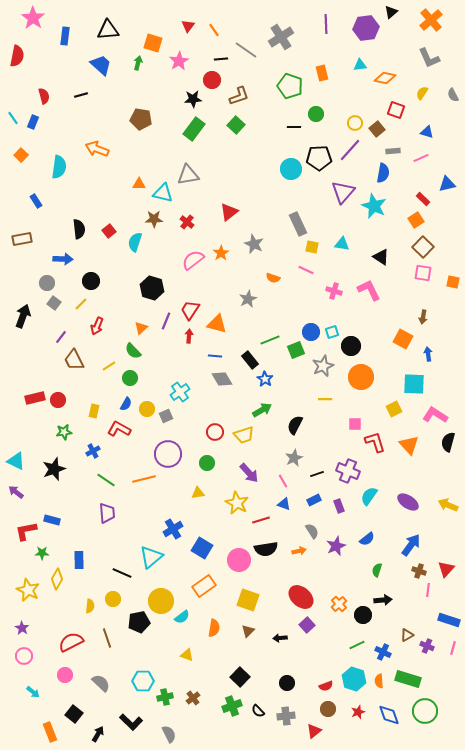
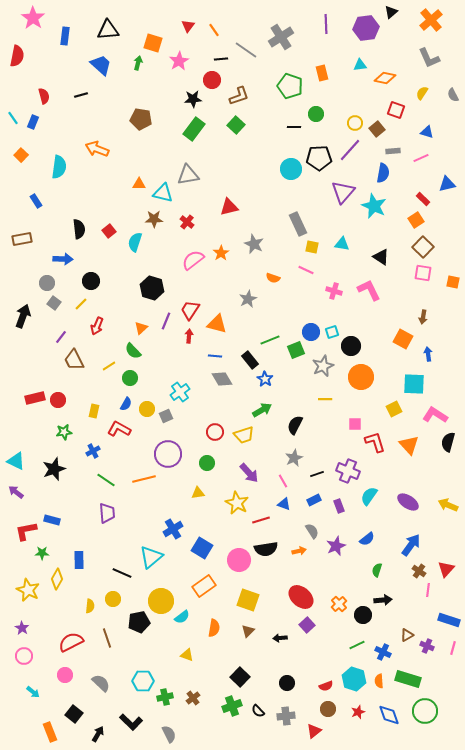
red triangle at (229, 212): moved 5 px up; rotated 24 degrees clockwise
brown cross at (419, 571): rotated 16 degrees clockwise
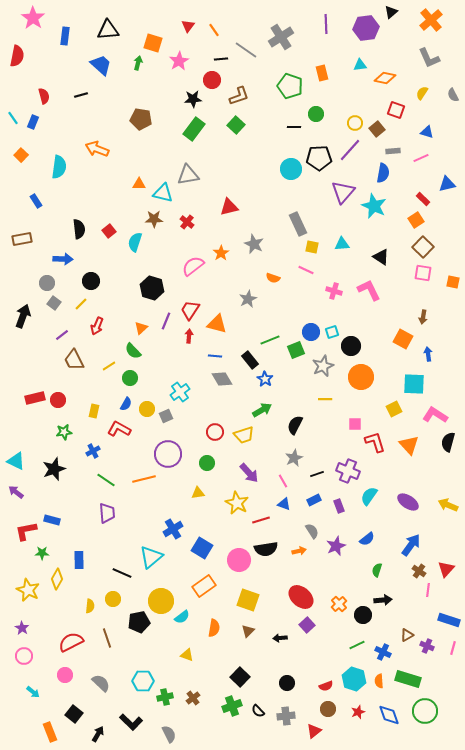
cyan triangle at (342, 244): rotated 14 degrees counterclockwise
pink semicircle at (193, 260): moved 6 px down
purple line at (61, 337): moved 1 px right, 2 px up; rotated 16 degrees clockwise
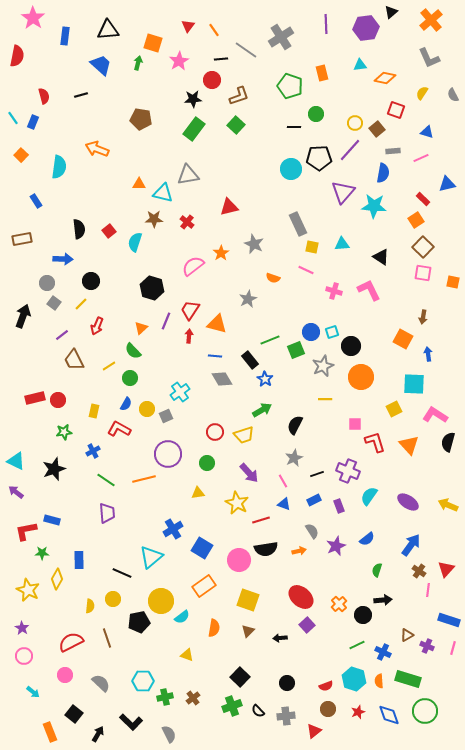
cyan star at (374, 206): rotated 20 degrees counterclockwise
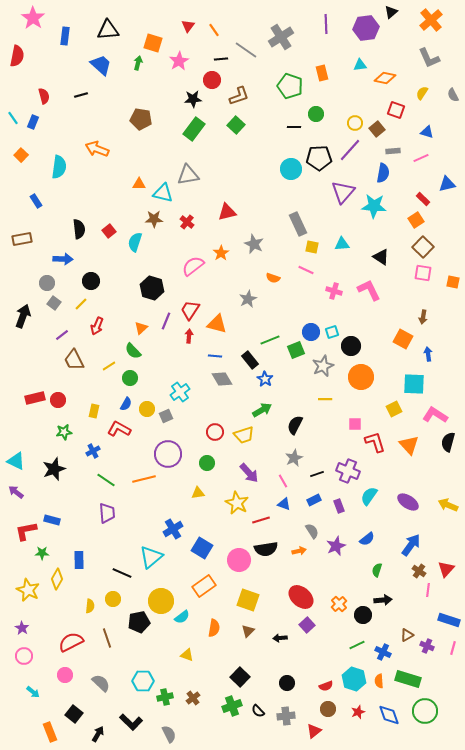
red triangle at (229, 207): moved 2 px left, 5 px down
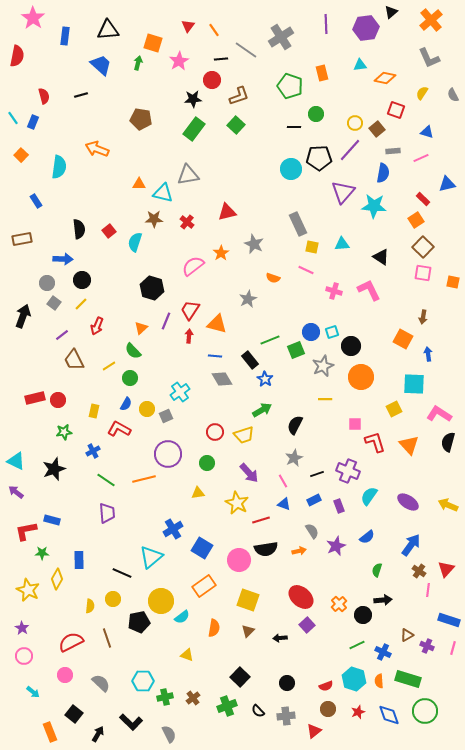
black circle at (91, 281): moved 9 px left, 1 px up
pink L-shape at (435, 415): moved 4 px right, 1 px up
blue semicircle at (367, 539): moved 2 px up
green cross at (232, 706): moved 5 px left
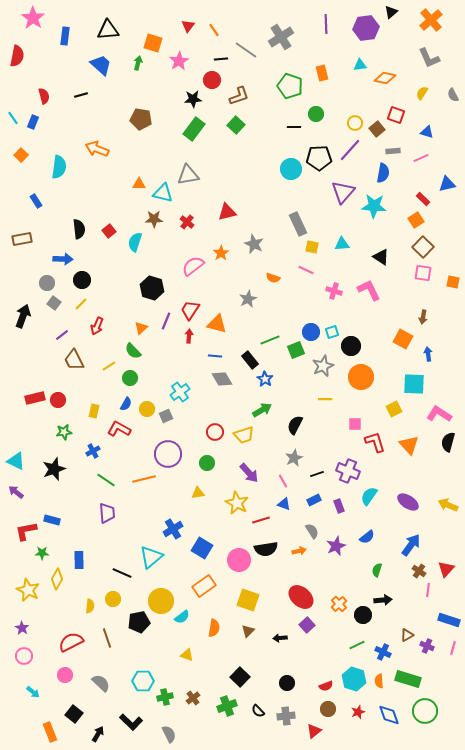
red square at (396, 110): moved 5 px down
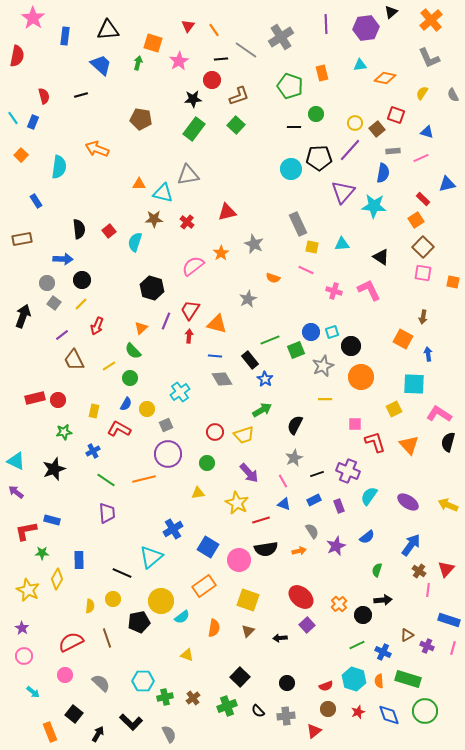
gray square at (166, 416): moved 9 px down
blue square at (202, 548): moved 6 px right, 1 px up
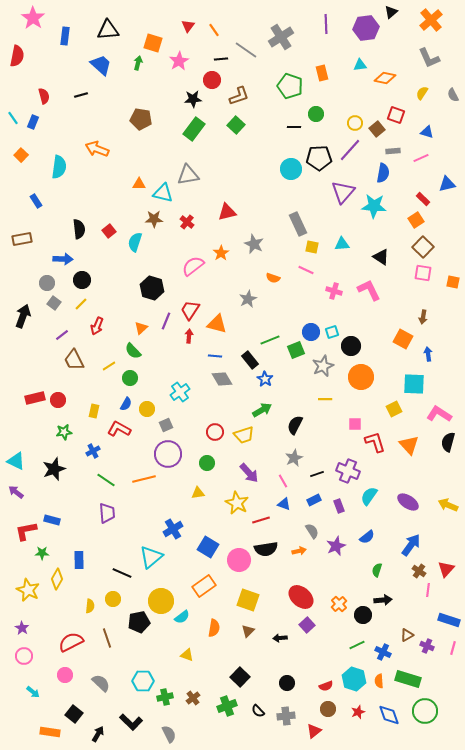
orange rectangle at (50, 732): rotated 60 degrees counterclockwise
